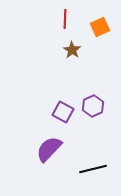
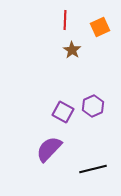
red line: moved 1 px down
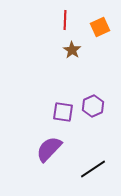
purple square: rotated 20 degrees counterclockwise
black line: rotated 20 degrees counterclockwise
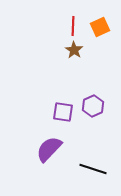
red line: moved 8 px right, 6 px down
brown star: moved 2 px right
black line: rotated 52 degrees clockwise
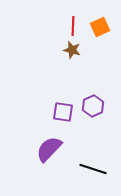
brown star: moved 2 px left; rotated 18 degrees counterclockwise
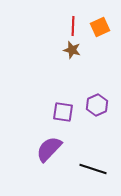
purple hexagon: moved 4 px right, 1 px up
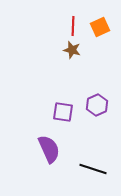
purple semicircle: rotated 112 degrees clockwise
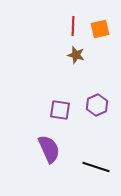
orange square: moved 2 px down; rotated 12 degrees clockwise
brown star: moved 4 px right, 5 px down
purple square: moved 3 px left, 2 px up
black line: moved 3 px right, 2 px up
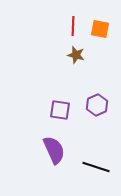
orange square: rotated 24 degrees clockwise
purple semicircle: moved 5 px right, 1 px down
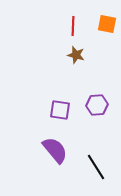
orange square: moved 7 px right, 5 px up
purple hexagon: rotated 20 degrees clockwise
purple semicircle: moved 1 px right; rotated 16 degrees counterclockwise
black line: rotated 40 degrees clockwise
